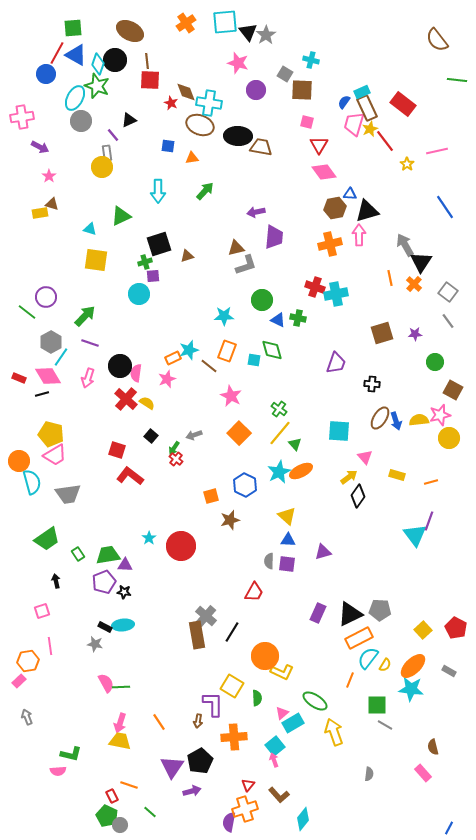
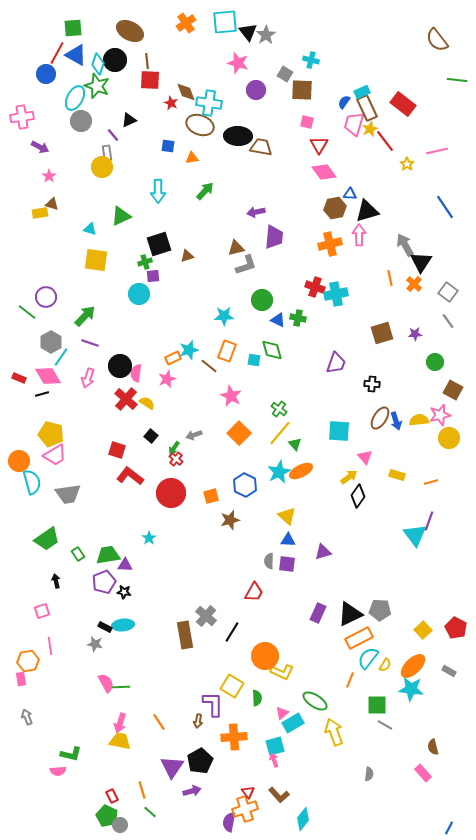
red circle at (181, 546): moved 10 px left, 53 px up
brown rectangle at (197, 635): moved 12 px left
pink rectangle at (19, 681): moved 2 px right, 2 px up; rotated 56 degrees counterclockwise
cyan square at (275, 746): rotated 24 degrees clockwise
orange line at (129, 785): moved 13 px right, 5 px down; rotated 54 degrees clockwise
red triangle at (248, 785): moved 7 px down; rotated 16 degrees counterclockwise
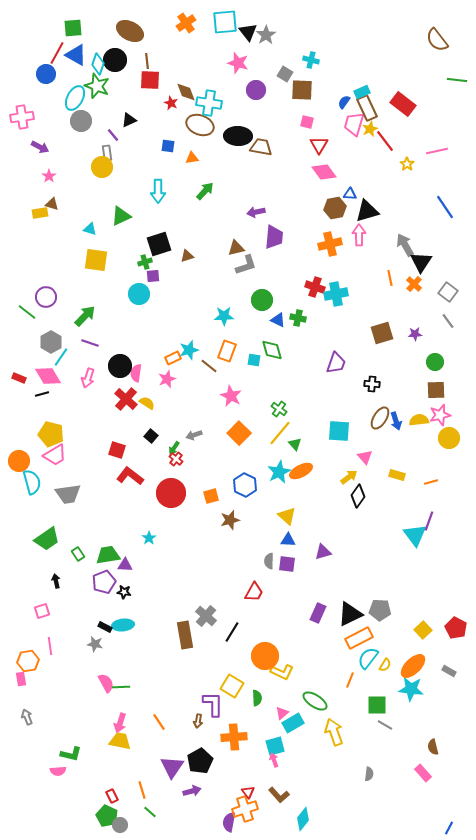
brown square at (453, 390): moved 17 px left; rotated 30 degrees counterclockwise
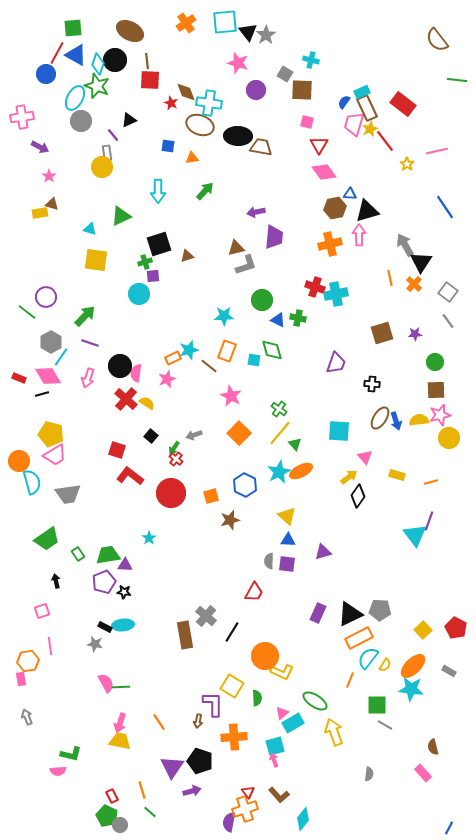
black pentagon at (200, 761): rotated 25 degrees counterclockwise
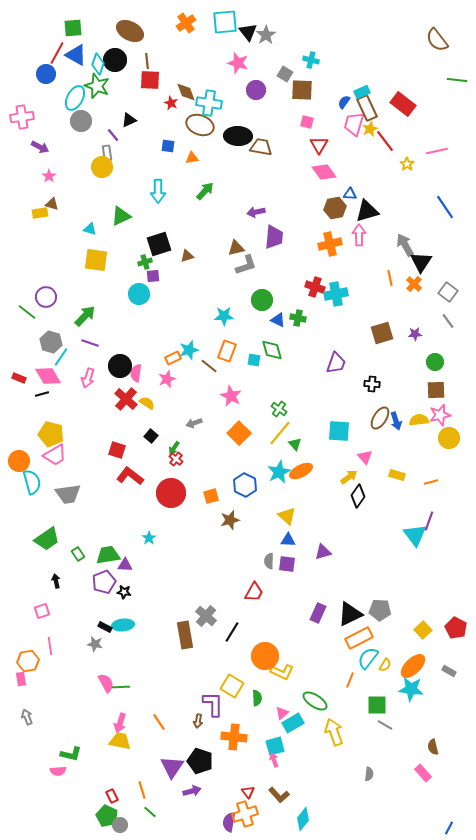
gray hexagon at (51, 342): rotated 15 degrees counterclockwise
gray arrow at (194, 435): moved 12 px up
orange cross at (234, 737): rotated 10 degrees clockwise
orange cross at (245, 809): moved 5 px down
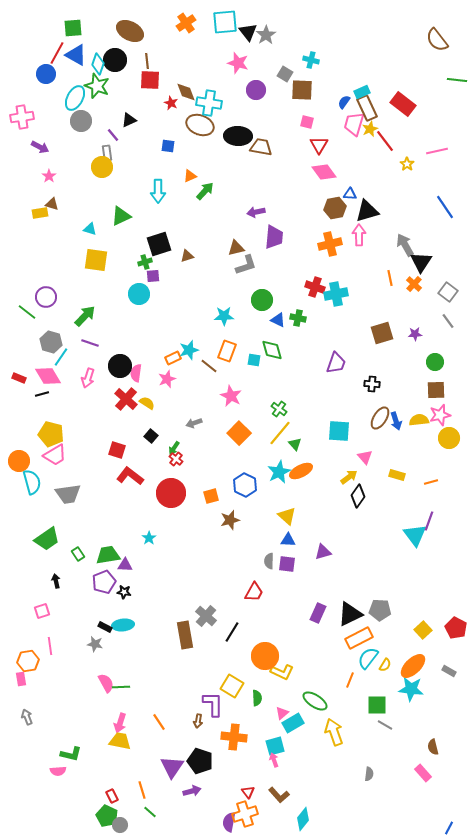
orange triangle at (192, 158): moved 2 px left, 18 px down; rotated 16 degrees counterclockwise
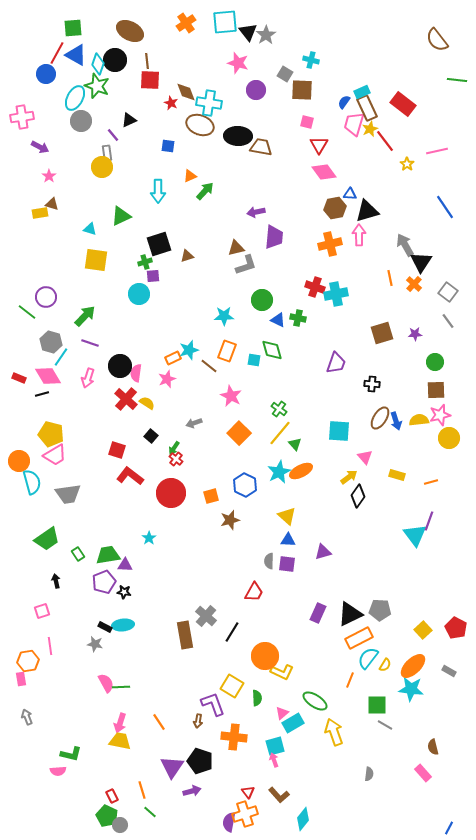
purple L-shape at (213, 704): rotated 20 degrees counterclockwise
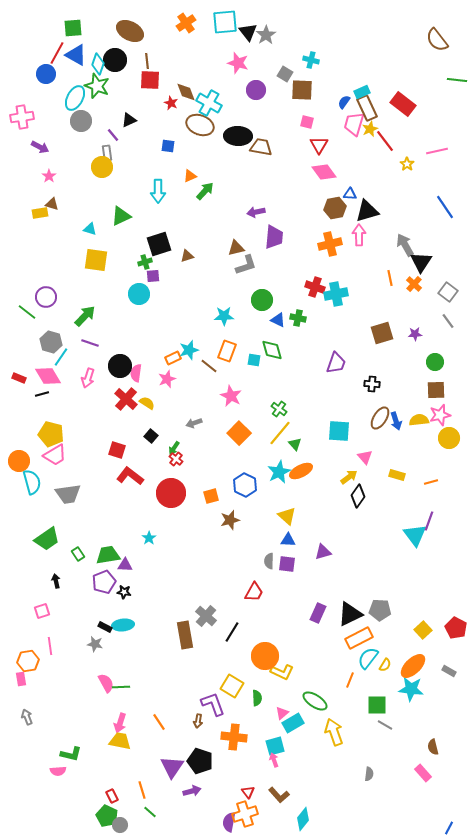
cyan cross at (209, 103): rotated 20 degrees clockwise
